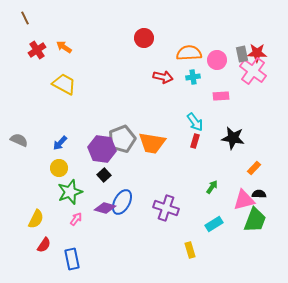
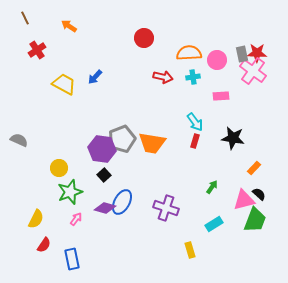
orange arrow: moved 5 px right, 21 px up
blue arrow: moved 35 px right, 66 px up
black semicircle: rotated 40 degrees clockwise
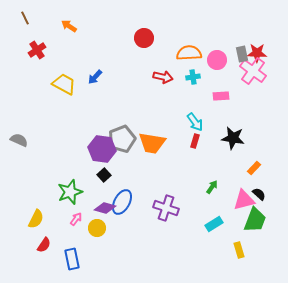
yellow circle: moved 38 px right, 60 px down
yellow rectangle: moved 49 px right
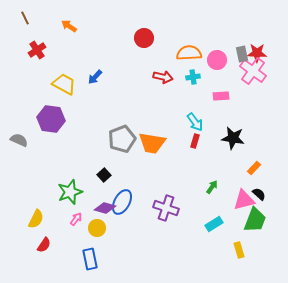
purple hexagon: moved 51 px left, 30 px up
blue rectangle: moved 18 px right
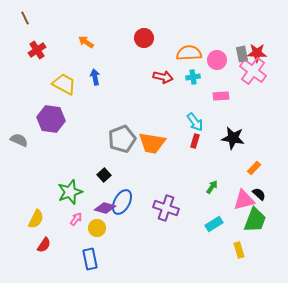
orange arrow: moved 17 px right, 16 px down
blue arrow: rotated 126 degrees clockwise
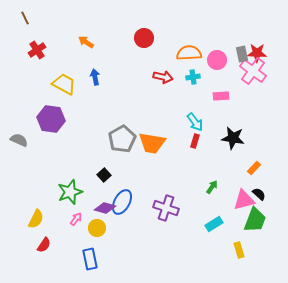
gray pentagon: rotated 8 degrees counterclockwise
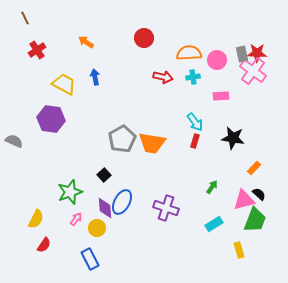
gray semicircle: moved 5 px left, 1 px down
purple diamond: rotated 70 degrees clockwise
blue rectangle: rotated 15 degrees counterclockwise
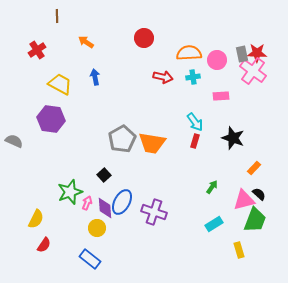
brown line: moved 32 px right, 2 px up; rotated 24 degrees clockwise
yellow trapezoid: moved 4 px left
black star: rotated 10 degrees clockwise
purple cross: moved 12 px left, 4 px down
pink arrow: moved 11 px right, 16 px up; rotated 16 degrees counterclockwise
blue rectangle: rotated 25 degrees counterclockwise
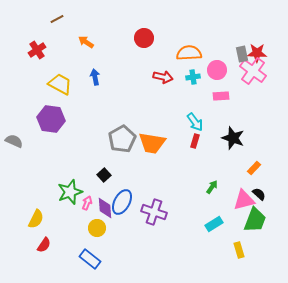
brown line: moved 3 px down; rotated 64 degrees clockwise
pink circle: moved 10 px down
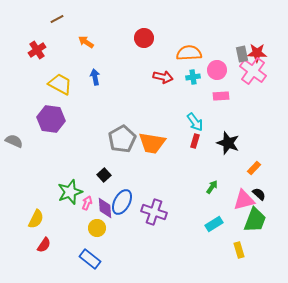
black star: moved 5 px left, 5 px down
